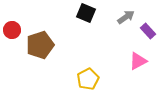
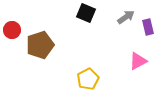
purple rectangle: moved 4 px up; rotated 28 degrees clockwise
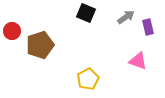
red circle: moved 1 px down
pink triangle: rotated 48 degrees clockwise
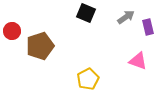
brown pentagon: moved 1 px down
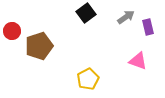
black square: rotated 30 degrees clockwise
brown pentagon: moved 1 px left
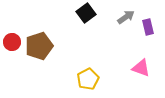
red circle: moved 11 px down
pink triangle: moved 3 px right, 7 px down
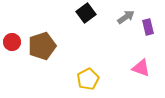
brown pentagon: moved 3 px right
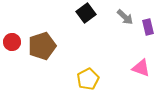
gray arrow: moved 1 px left; rotated 78 degrees clockwise
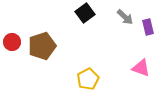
black square: moved 1 px left
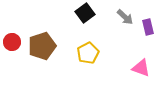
yellow pentagon: moved 26 px up
